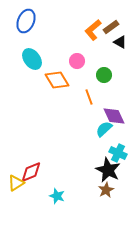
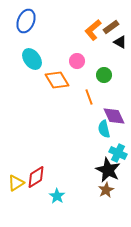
cyan semicircle: rotated 60 degrees counterclockwise
red diamond: moved 5 px right, 5 px down; rotated 10 degrees counterclockwise
cyan star: rotated 14 degrees clockwise
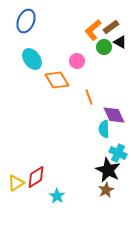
green circle: moved 28 px up
purple diamond: moved 1 px up
cyan semicircle: rotated 12 degrees clockwise
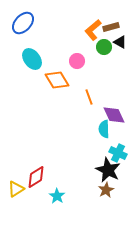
blue ellipse: moved 3 px left, 2 px down; rotated 20 degrees clockwise
brown rectangle: rotated 21 degrees clockwise
yellow triangle: moved 6 px down
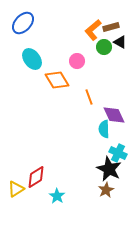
black star: moved 1 px right, 1 px up
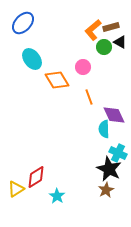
pink circle: moved 6 px right, 6 px down
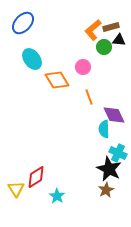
black triangle: moved 1 px left, 2 px up; rotated 24 degrees counterclockwise
yellow triangle: rotated 30 degrees counterclockwise
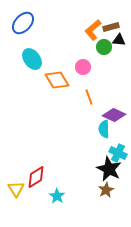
purple diamond: rotated 40 degrees counterclockwise
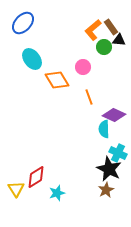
brown rectangle: rotated 70 degrees clockwise
cyan star: moved 3 px up; rotated 21 degrees clockwise
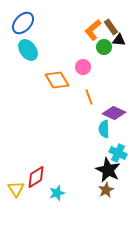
cyan ellipse: moved 4 px left, 9 px up
purple diamond: moved 2 px up
black star: moved 1 px left, 1 px down
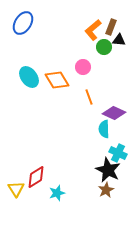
blue ellipse: rotated 10 degrees counterclockwise
brown rectangle: rotated 56 degrees clockwise
cyan ellipse: moved 1 px right, 27 px down
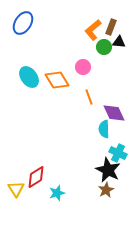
black triangle: moved 2 px down
purple diamond: rotated 40 degrees clockwise
